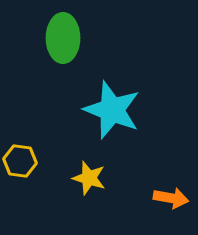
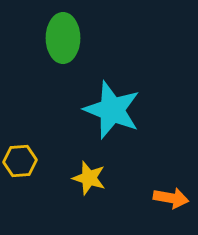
yellow hexagon: rotated 12 degrees counterclockwise
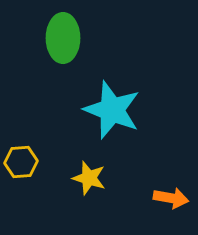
yellow hexagon: moved 1 px right, 1 px down
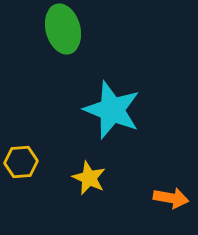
green ellipse: moved 9 px up; rotated 15 degrees counterclockwise
yellow star: rotated 8 degrees clockwise
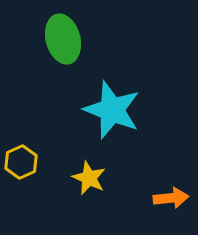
green ellipse: moved 10 px down
yellow hexagon: rotated 20 degrees counterclockwise
orange arrow: rotated 16 degrees counterclockwise
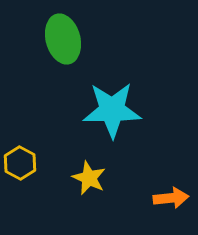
cyan star: rotated 22 degrees counterclockwise
yellow hexagon: moved 1 px left, 1 px down; rotated 8 degrees counterclockwise
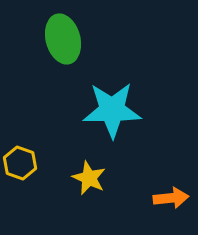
yellow hexagon: rotated 8 degrees counterclockwise
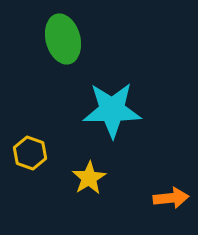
yellow hexagon: moved 10 px right, 10 px up
yellow star: rotated 16 degrees clockwise
